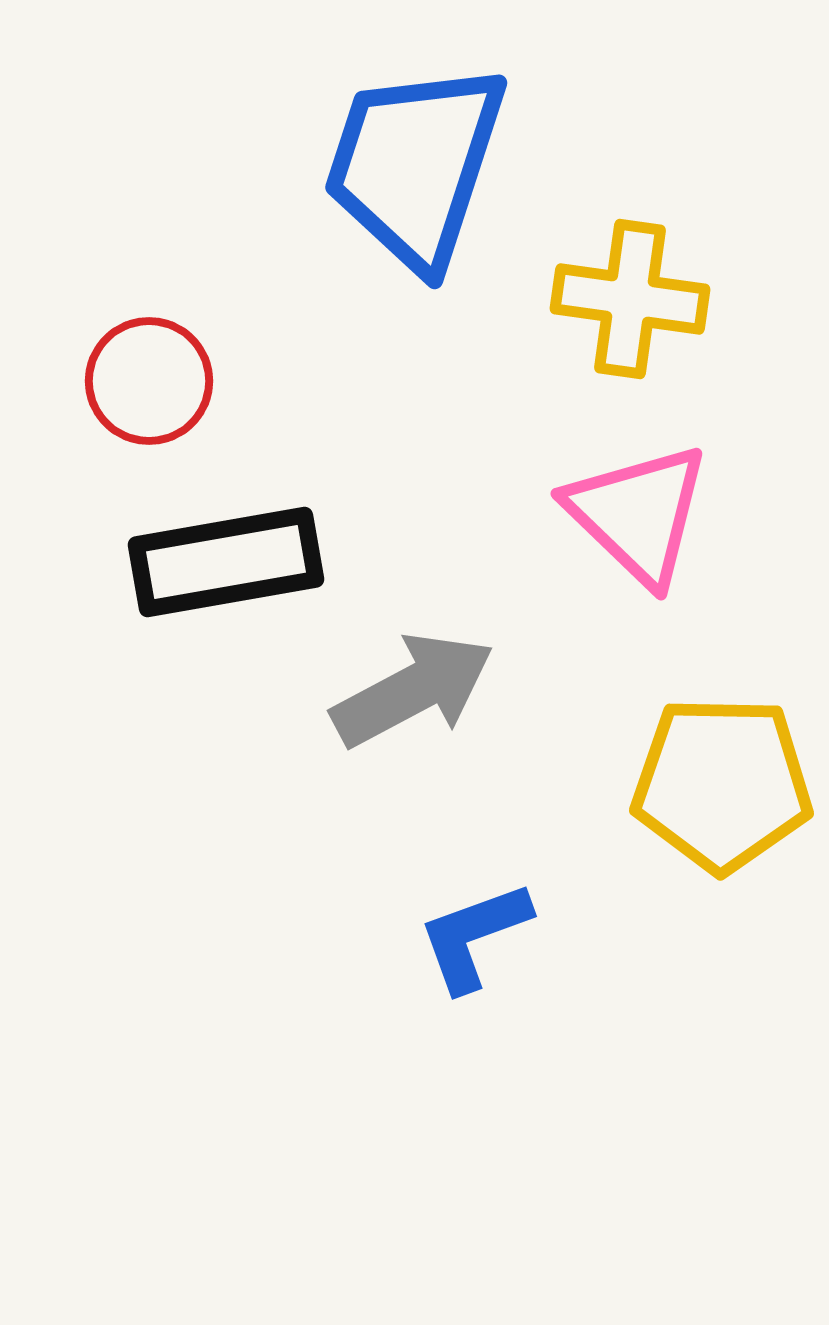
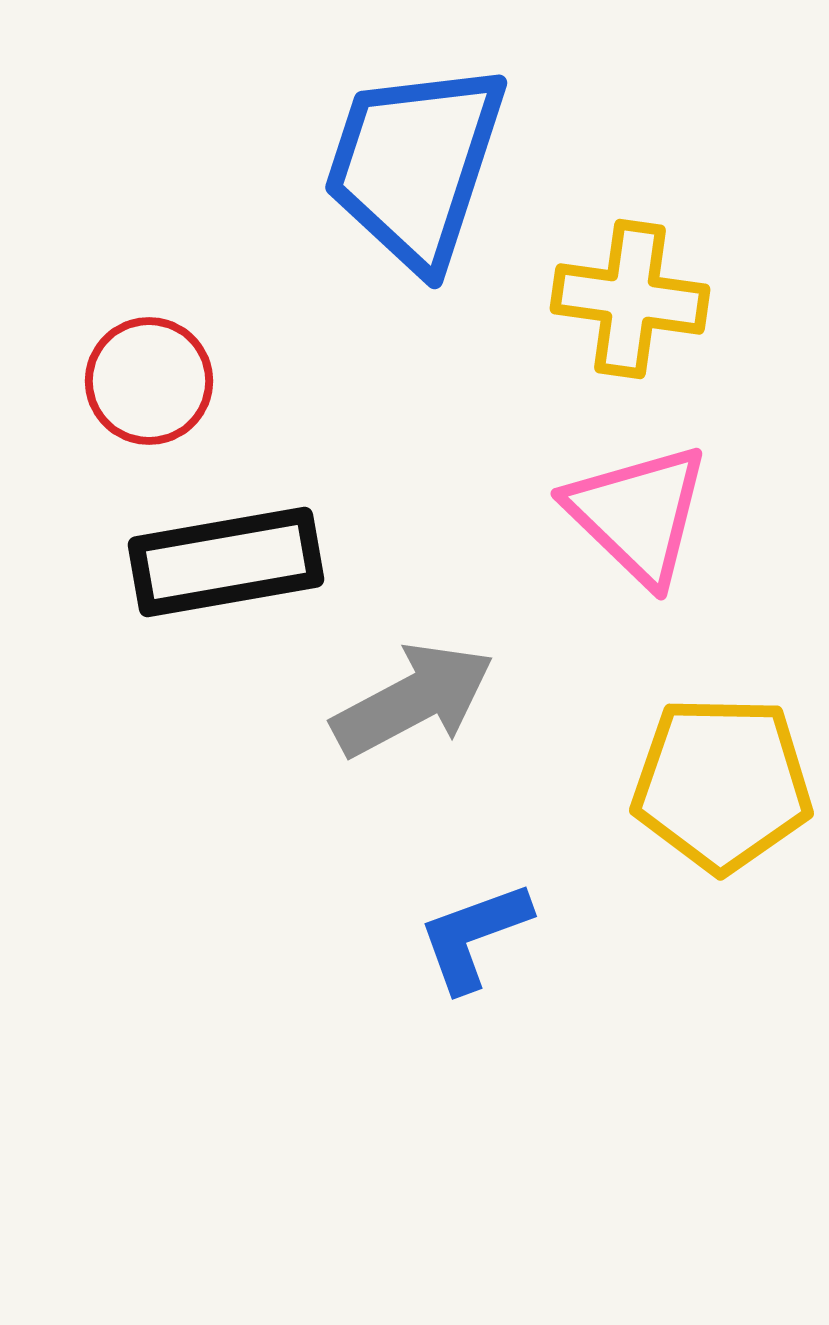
gray arrow: moved 10 px down
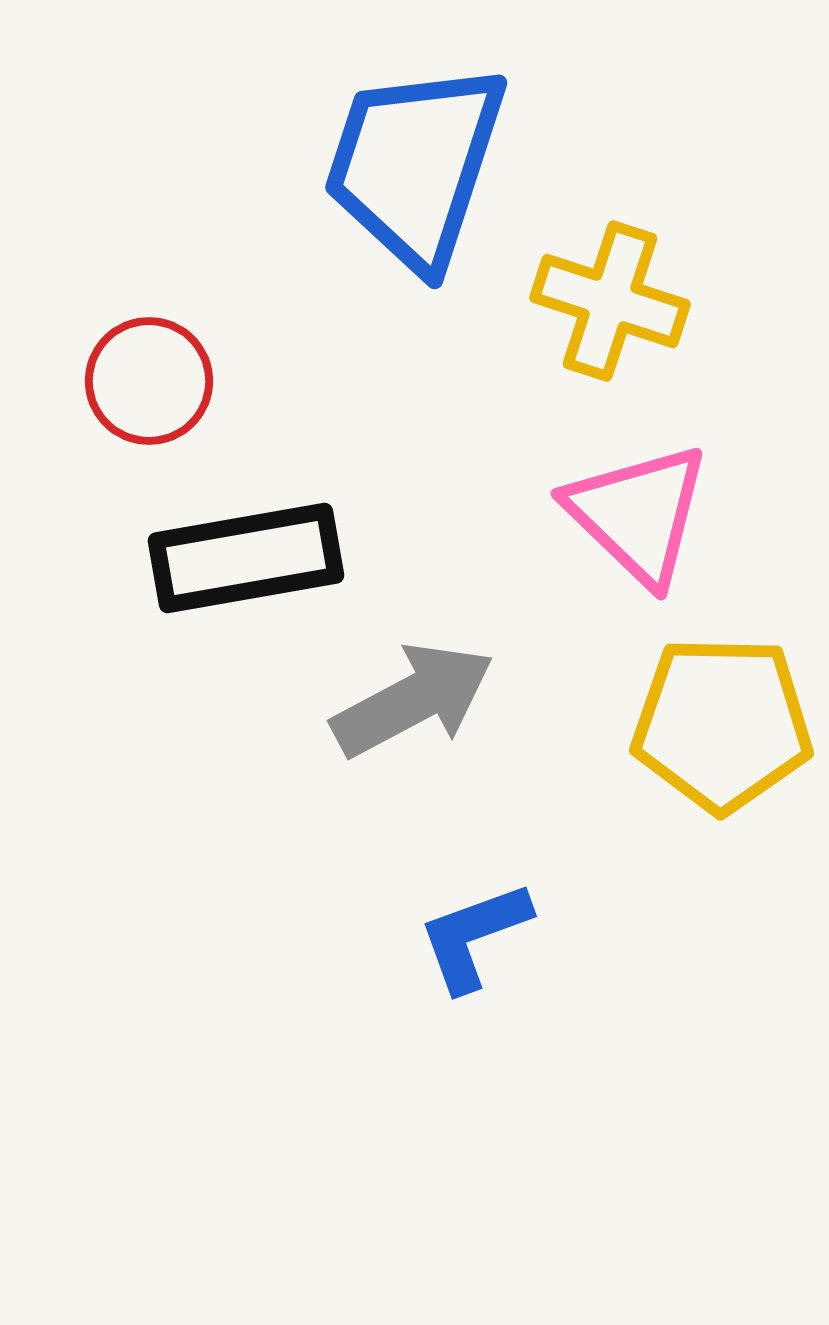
yellow cross: moved 20 px left, 2 px down; rotated 10 degrees clockwise
black rectangle: moved 20 px right, 4 px up
yellow pentagon: moved 60 px up
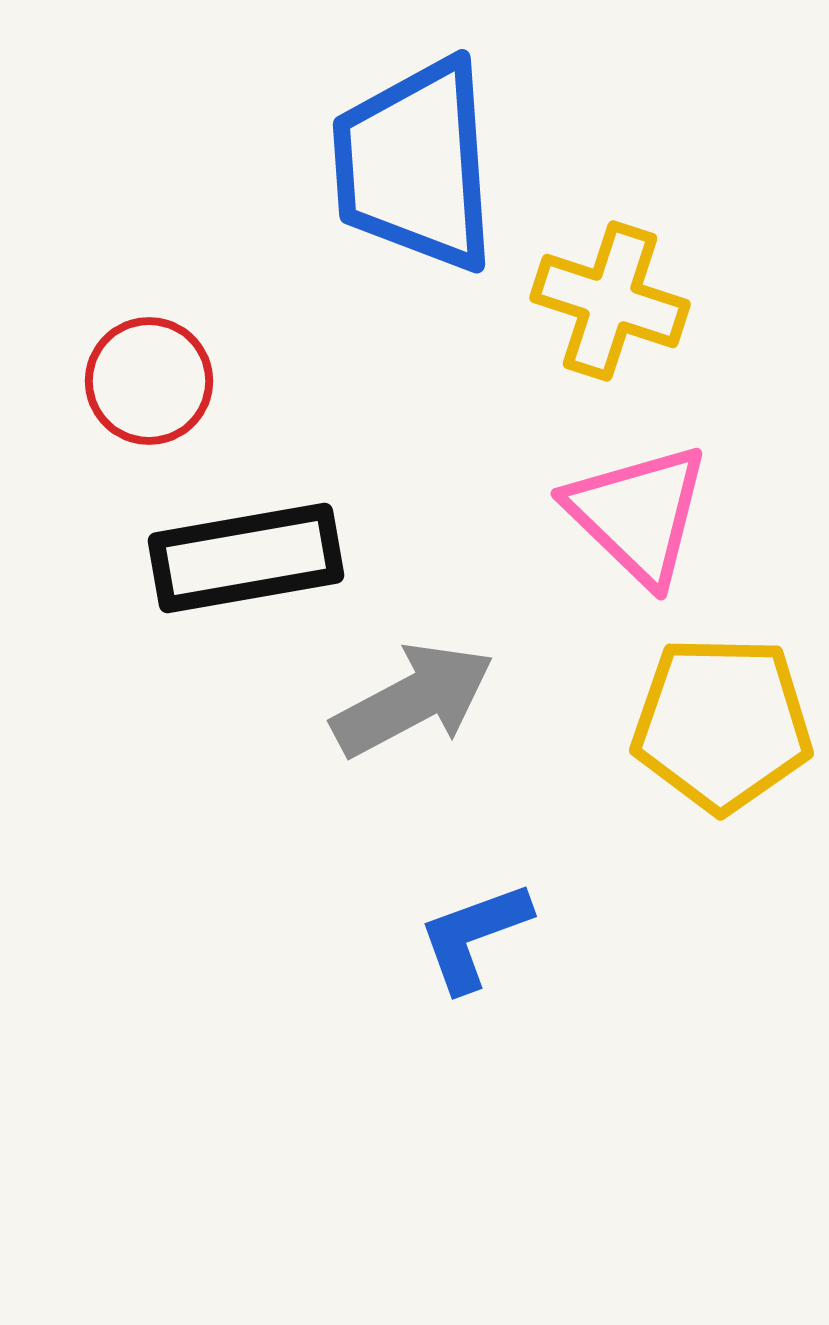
blue trapezoid: rotated 22 degrees counterclockwise
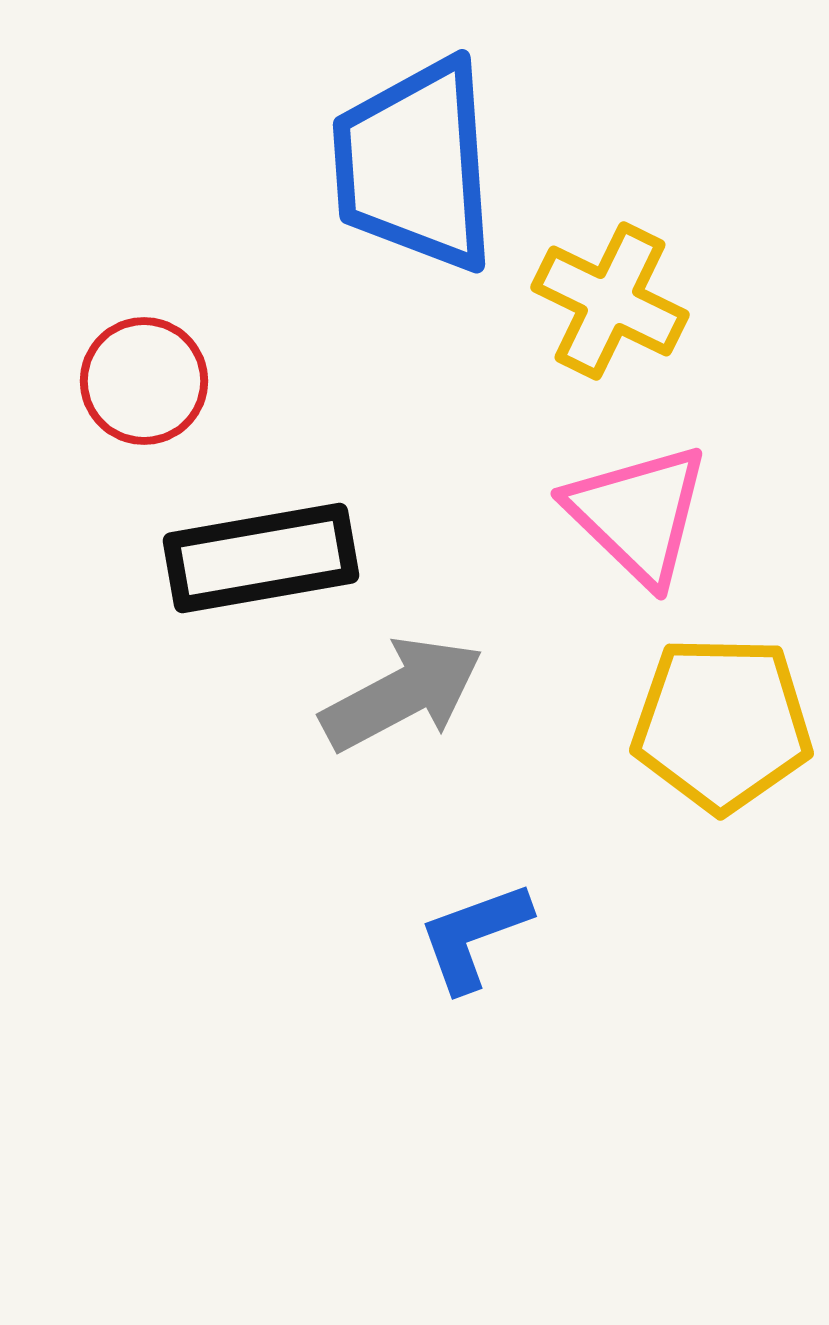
yellow cross: rotated 8 degrees clockwise
red circle: moved 5 px left
black rectangle: moved 15 px right
gray arrow: moved 11 px left, 6 px up
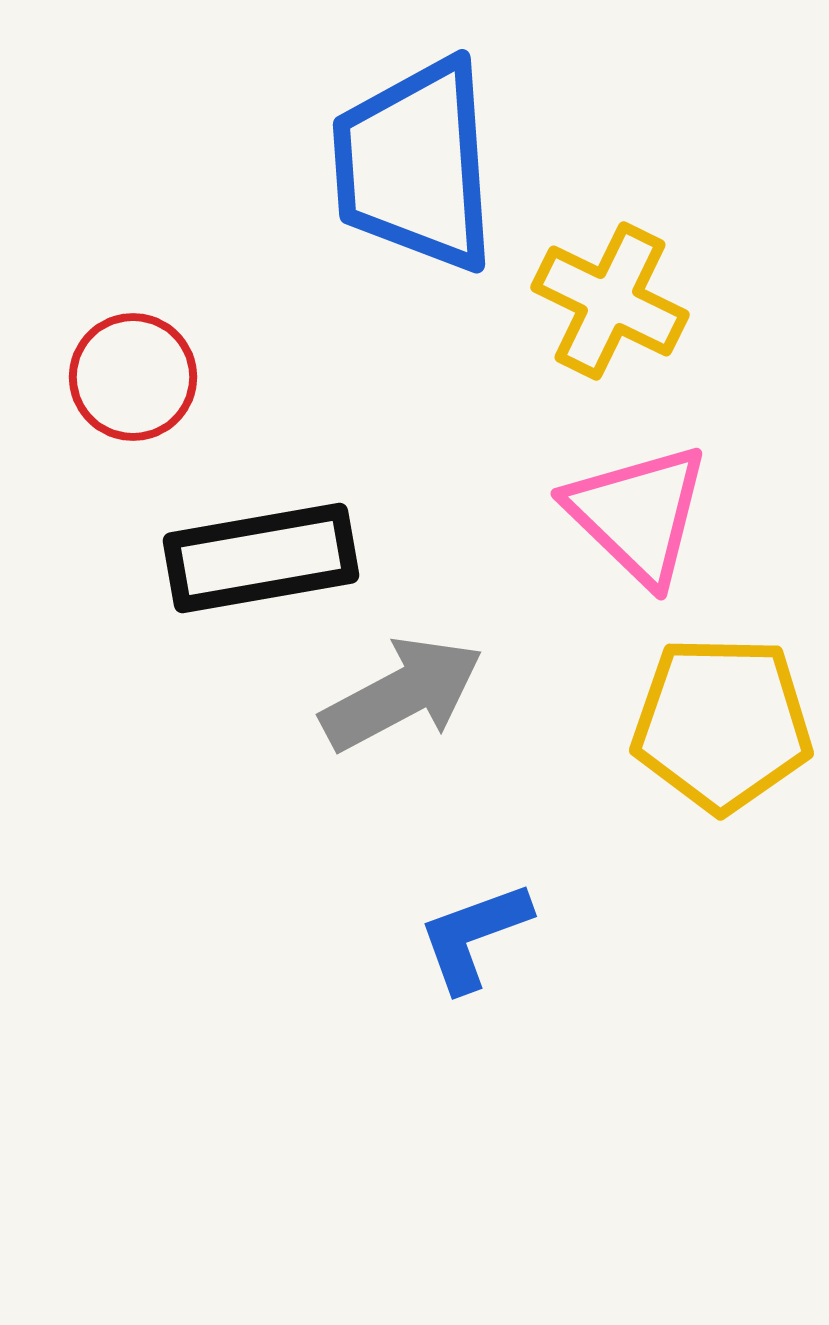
red circle: moved 11 px left, 4 px up
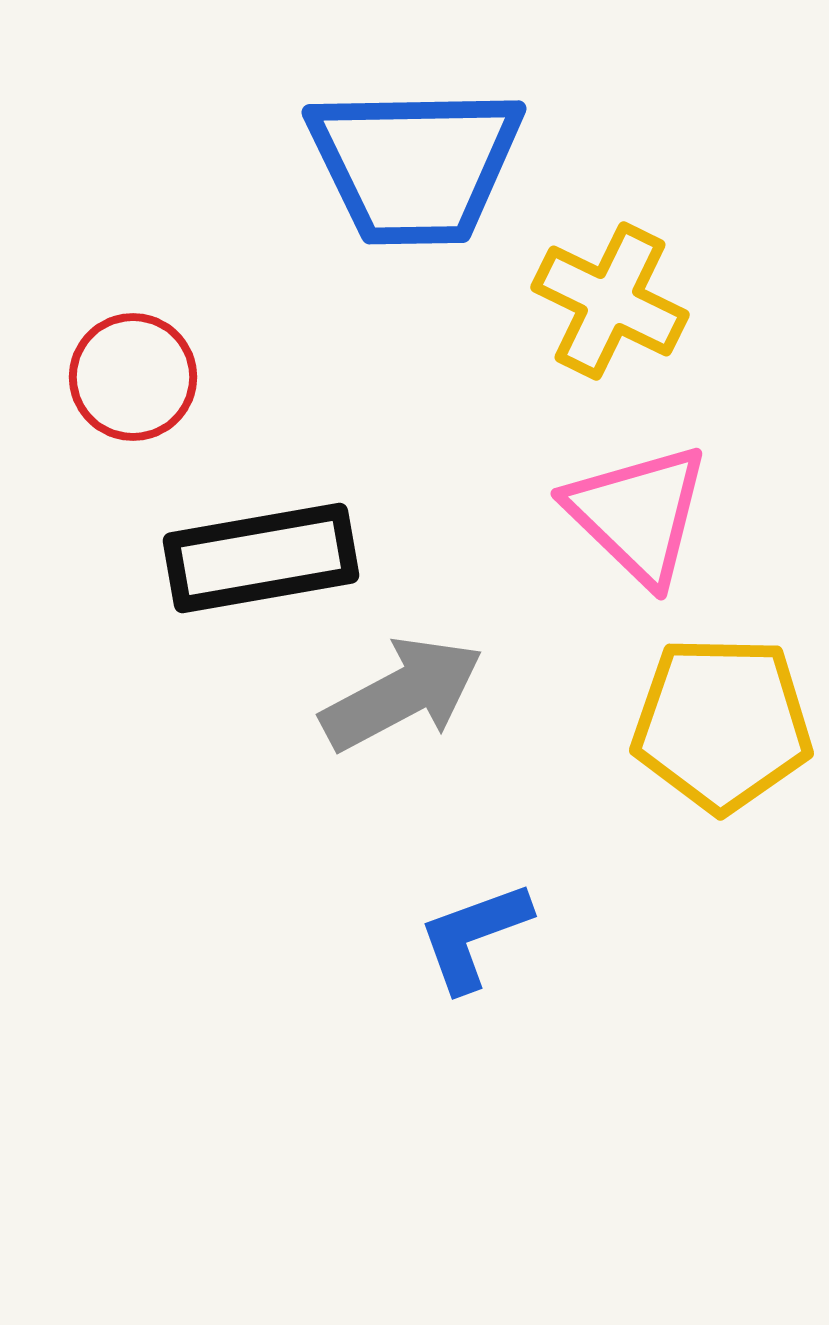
blue trapezoid: rotated 87 degrees counterclockwise
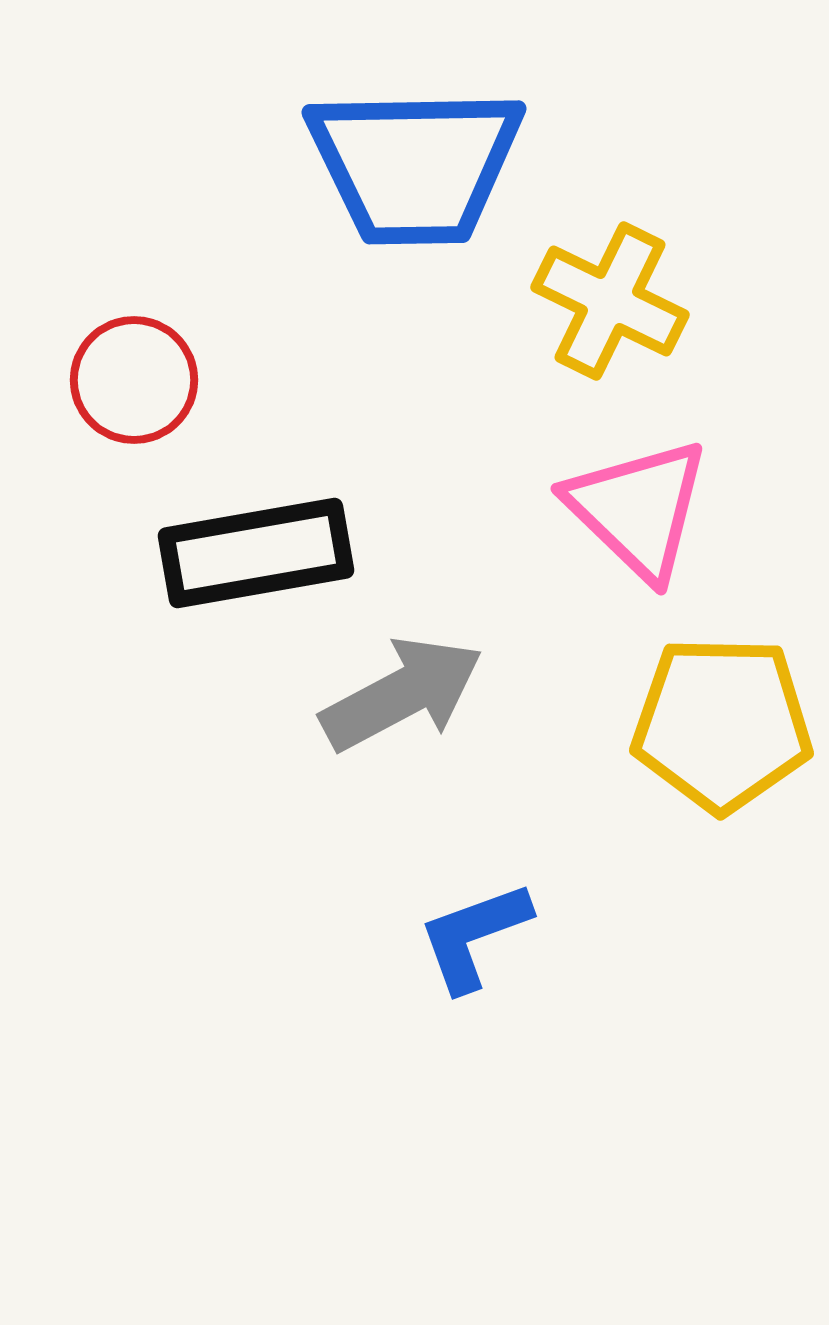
red circle: moved 1 px right, 3 px down
pink triangle: moved 5 px up
black rectangle: moved 5 px left, 5 px up
